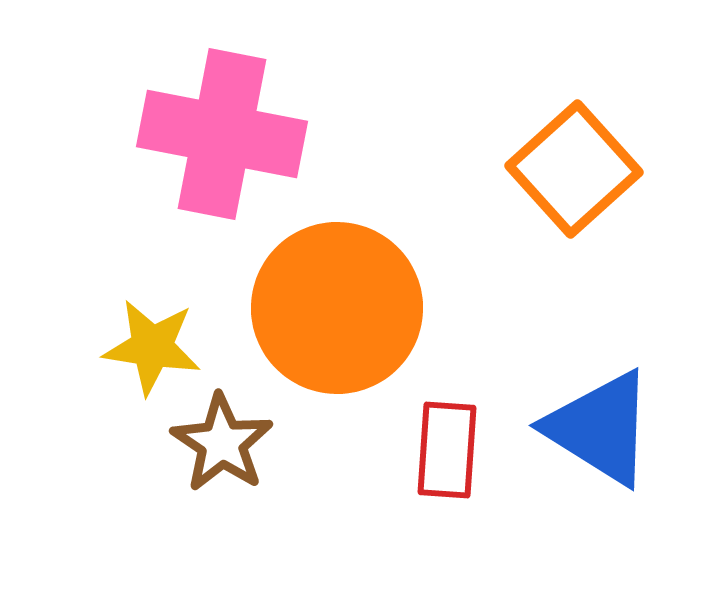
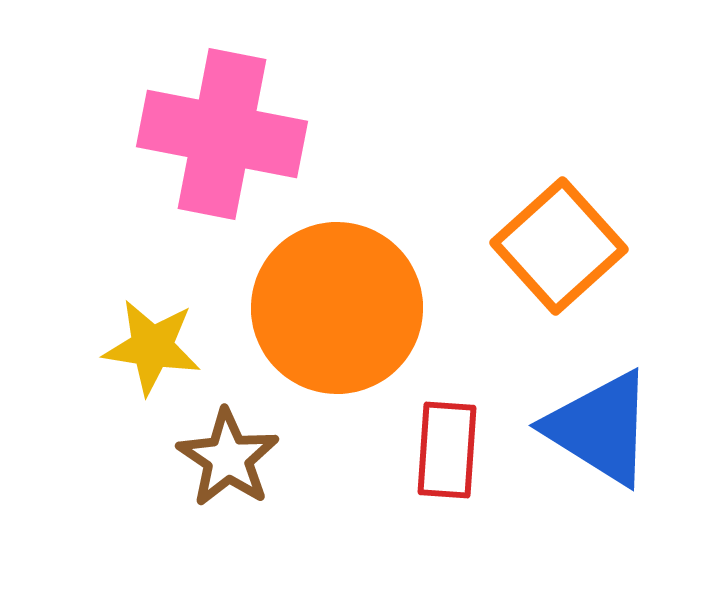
orange square: moved 15 px left, 77 px down
brown star: moved 6 px right, 15 px down
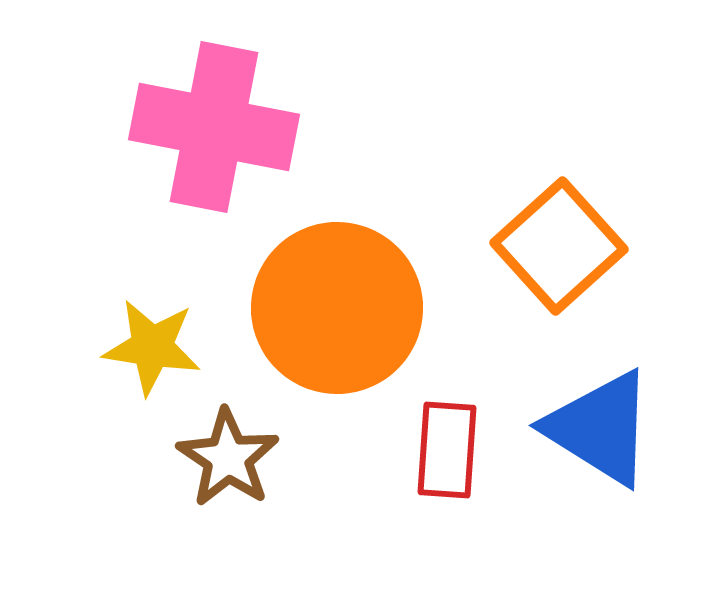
pink cross: moved 8 px left, 7 px up
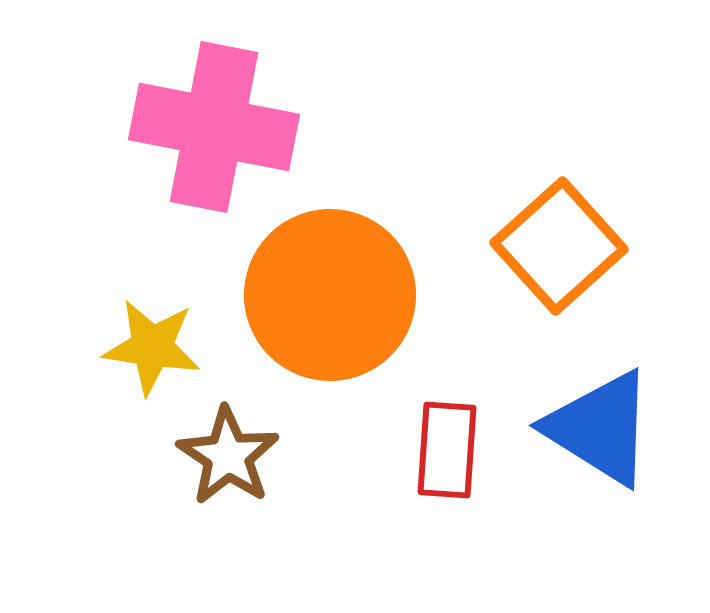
orange circle: moved 7 px left, 13 px up
brown star: moved 2 px up
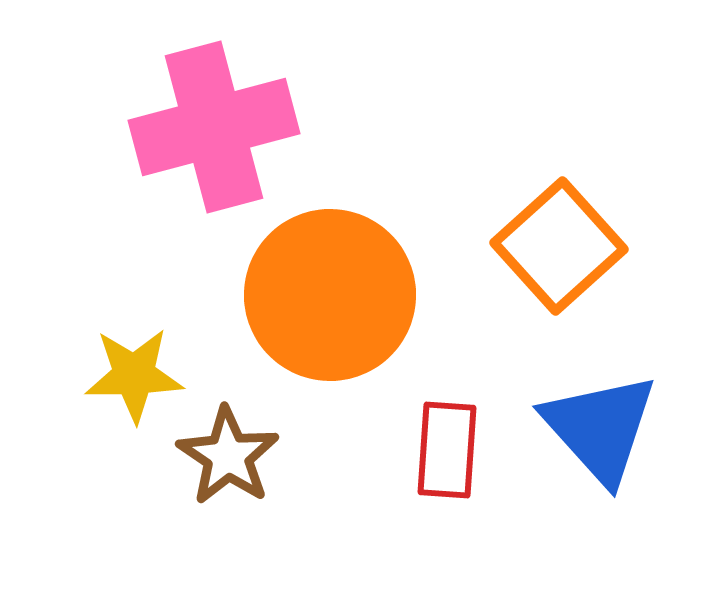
pink cross: rotated 26 degrees counterclockwise
yellow star: moved 18 px left, 28 px down; rotated 10 degrees counterclockwise
blue triangle: rotated 16 degrees clockwise
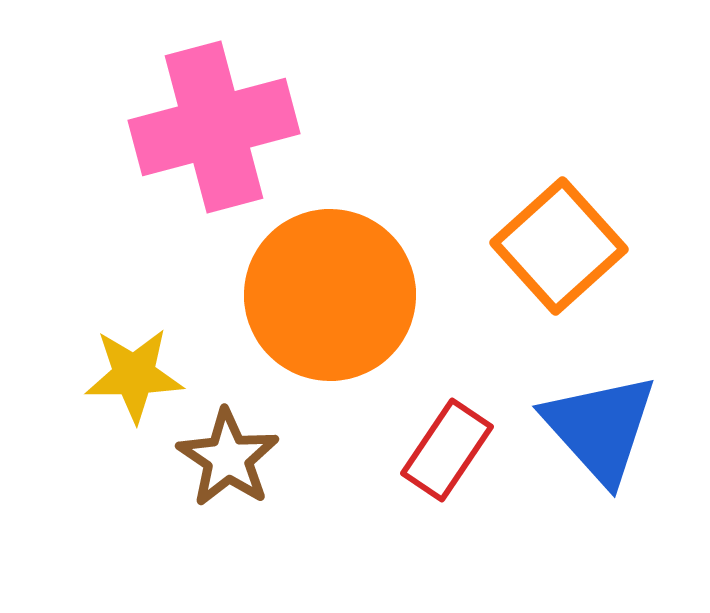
red rectangle: rotated 30 degrees clockwise
brown star: moved 2 px down
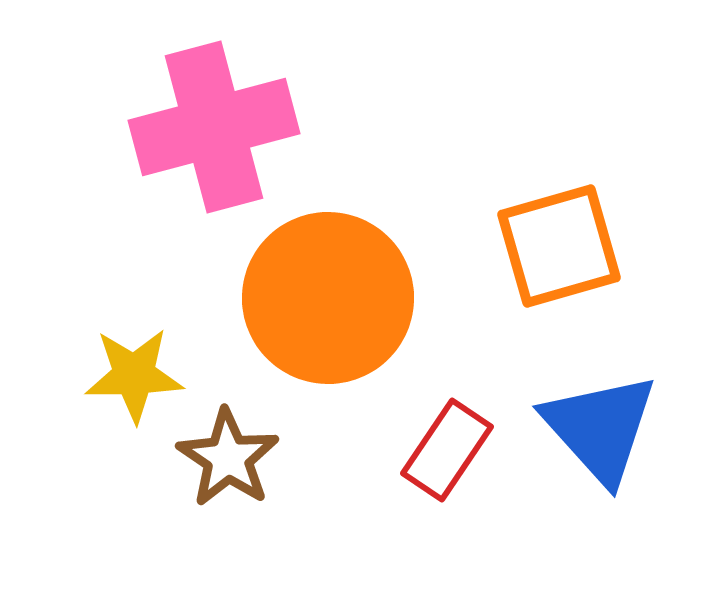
orange square: rotated 26 degrees clockwise
orange circle: moved 2 px left, 3 px down
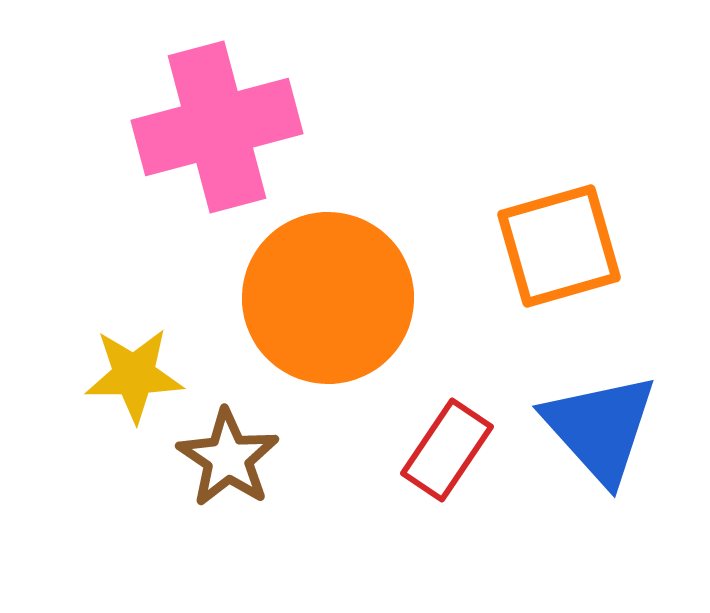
pink cross: moved 3 px right
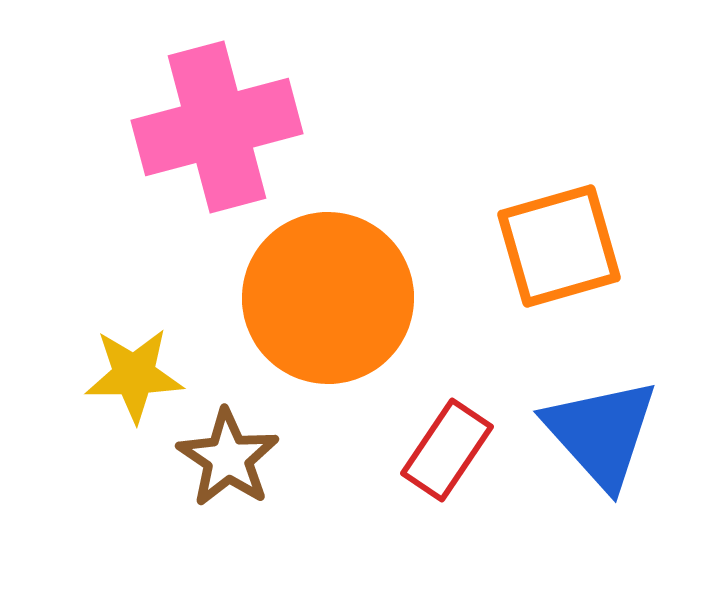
blue triangle: moved 1 px right, 5 px down
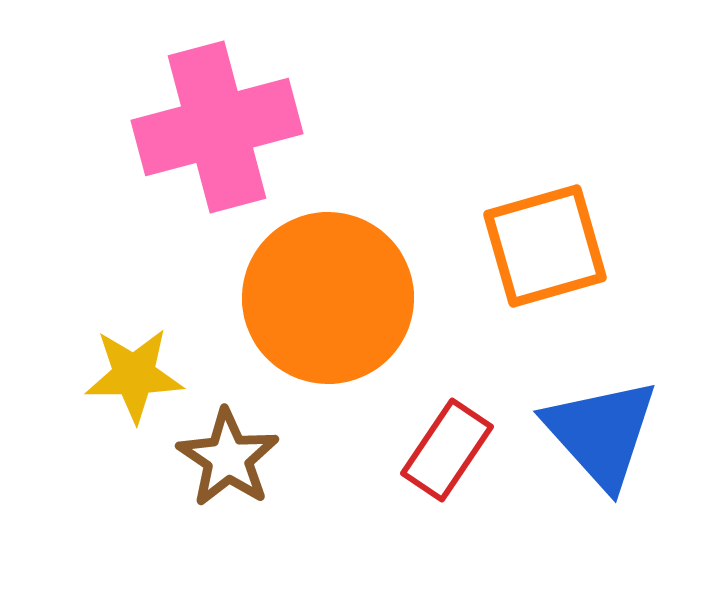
orange square: moved 14 px left
